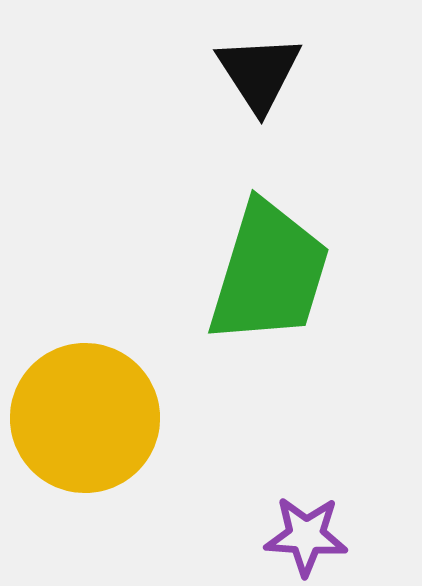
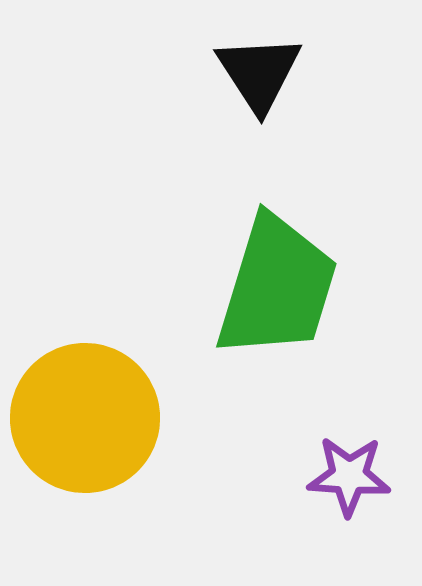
green trapezoid: moved 8 px right, 14 px down
purple star: moved 43 px right, 60 px up
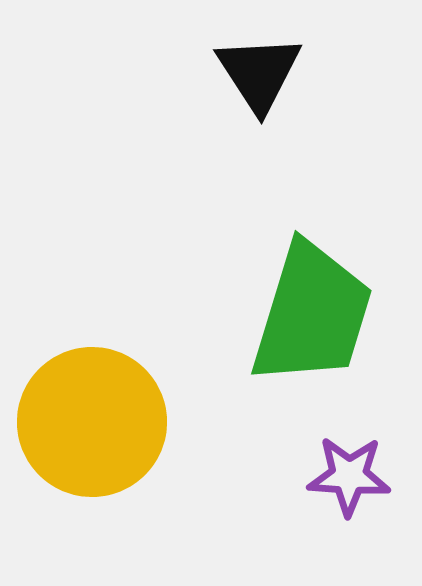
green trapezoid: moved 35 px right, 27 px down
yellow circle: moved 7 px right, 4 px down
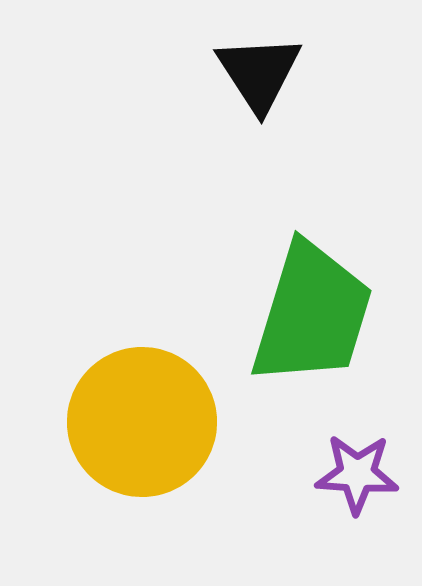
yellow circle: moved 50 px right
purple star: moved 8 px right, 2 px up
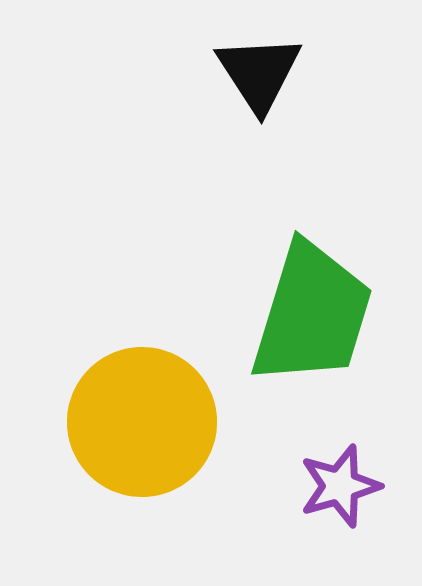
purple star: moved 17 px left, 12 px down; rotated 20 degrees counterclockwise
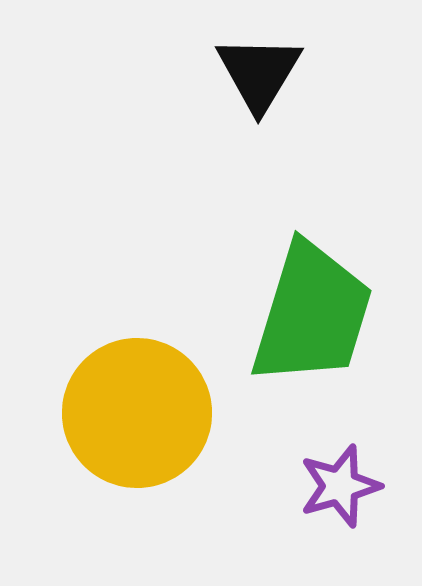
black triangle: rotated 4 degrees clockwise
yellow circle: moved 5 px left, 9 px up
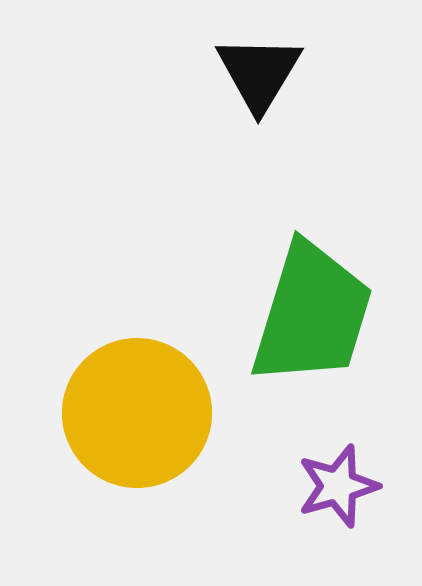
purple star: moved 2 px left
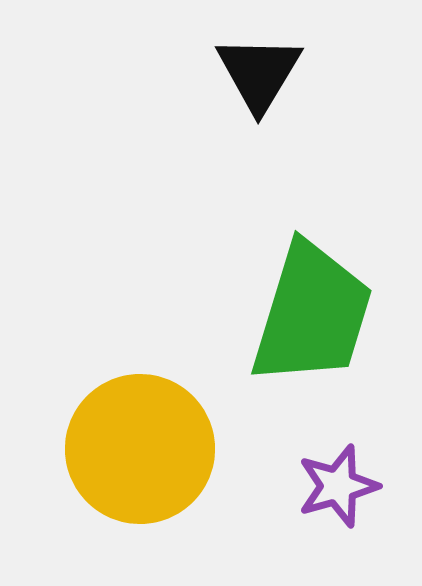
yellow circle: moved 3 px right, 36 px down
